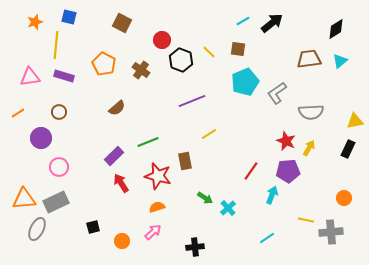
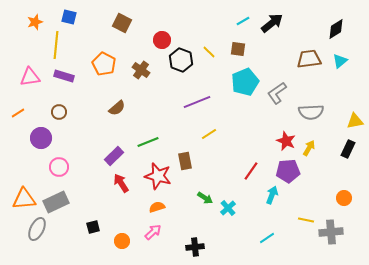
purple line at (192, 101): moved 5 px right, 1 px down
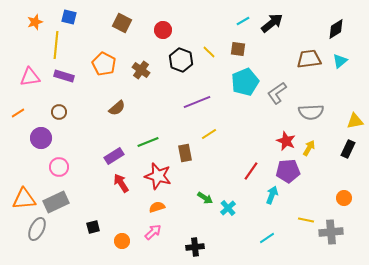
red circle at (162, 40): moved 1 px right, 10 px up
purple rectangle at (114, 156): rotated 12 degrees clockwise
brown rectangle at (185, 161): moved 8 px up
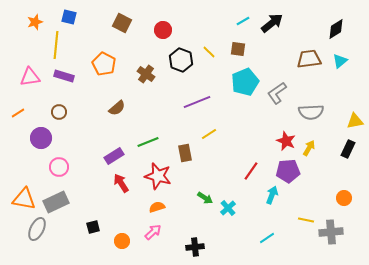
brown cross at (141, 70): moved 5 px right, 4 px down
orange triangle at (24, 199): rotated 15 degrees clockwise
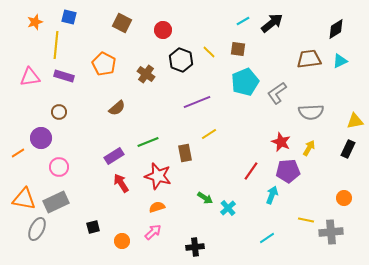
cyan triangle at (340, 61): rotated 14 degrees clockwise
orange line at (18, 113): moved 40 px down
red star at (286, 141): moved 5 px left, 1 px down
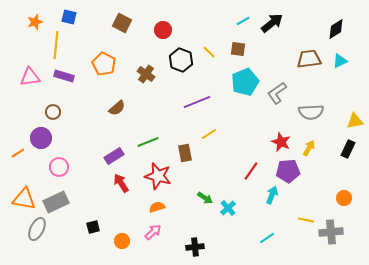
brown circle at (59, 112): moved 6 px left
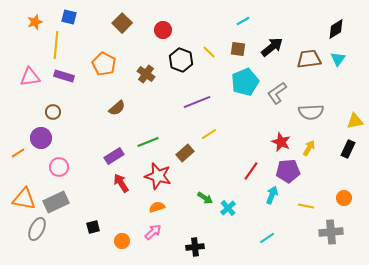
brown square at (122, 23): rotated 18 degrees clockwise
black arrow at (272, 23): moved 24 px down
cyan triangle at (340, 61): moved 2 px left, 2 px up; rotated 28 degrees counterclockwise
brown rectangle at (185, 153): rotated 60 degrees clockwise
yellow line at (306, 220): moved 14 px up
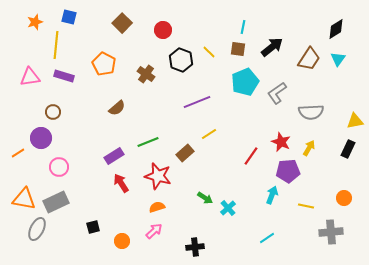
cyan line at (243, 21): moved 6 px down; rotated 48 degrees counterclockwise
brown trapezoid at (309, 59): rotated 130 degrees clockwise
red line at (251, 171): moved 15 px up
pink arrow at (153, 232): moved 1 px right, 1 px up
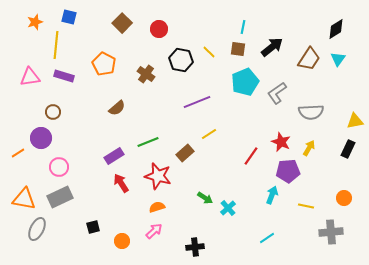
red circle at (163, 30): moved 4 px left, 1 px up
black hexagon at (181, 60): rotated 10 degrees counterclockwise
gray rectangle at (56, 202): moved 4 px right, 5 px up
